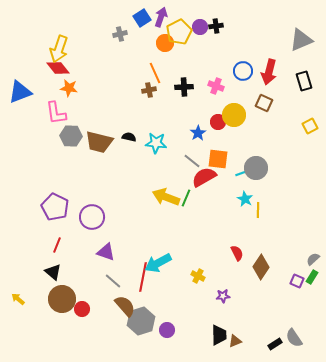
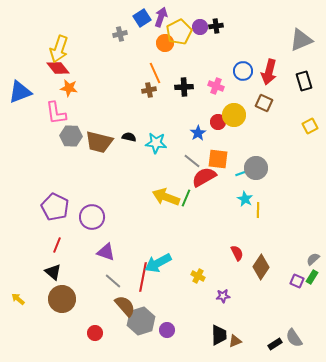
red circle at (82, 309): moved 13 px right, 24 px down
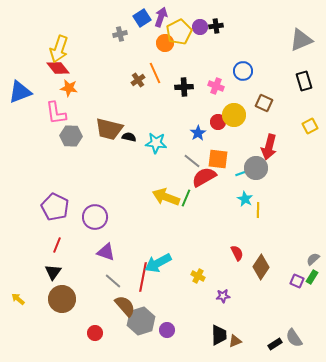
red arrow at (269, 72): moved 75 px down
brown cross at (149, 90): moved 11 px left, 10 px up; rotated 24 degrees counterclockwise
brown trapezoid at (99, 142): moved 10 px right, 13 px up
purple circle at (92, 217): moved 3 px right
black triangle at (53, 272): rotated 24 degrees clockwise
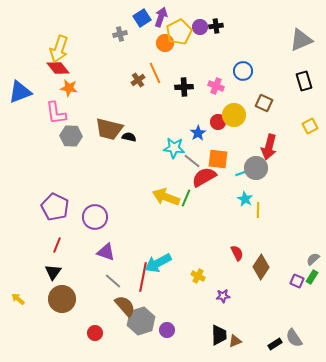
cyan star at (156, 143): moved 18 px right, 5 px down
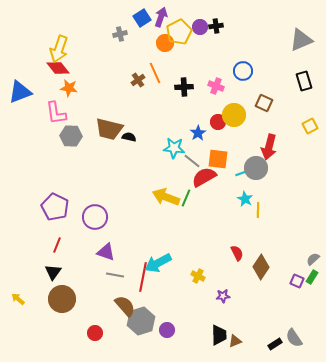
gray line at (113, 281): moved 2 px right, 6 px up; rotated 30 degrees counterclockwise
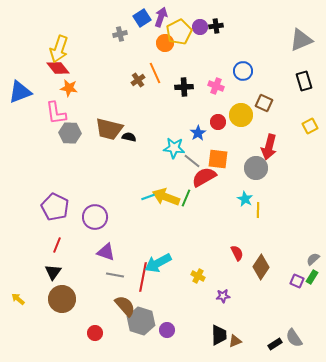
yellow circle at (234, 115): moved 7 px right
gray hexagon at (71, 136): moved 1 px left, 3 px up
cyan line at (242, 173): moved 94 px left, 24 px down
gray hexagon at (141, 321): rotated 24 degrees counterclockwise
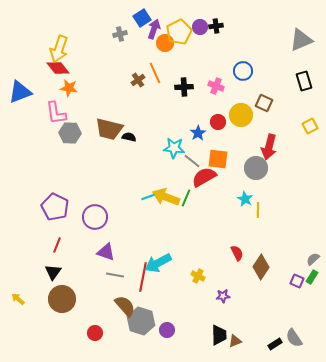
purple arrow at (161, 17): moved 7 px left, 12 px down
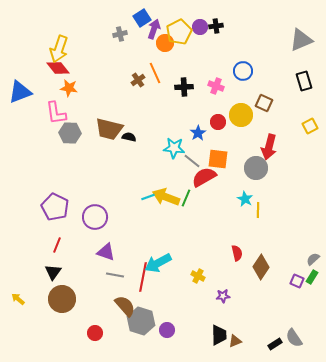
red semicircle at (237, 253): rotated 14 degrees clockwise
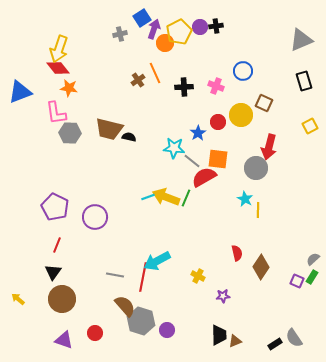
purple triangle at (106, 252): moved 42 px left, 88 px down
cyan arrow at (158, 263): moved 1 px left, 2 px up
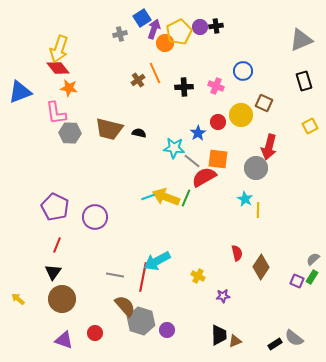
black semicircle at (129, 137): moved 10 px right, 4 px up
gray semicircle at (294, 338): rotated 18 degrees counterclockwise
